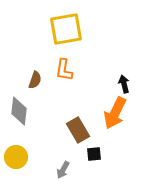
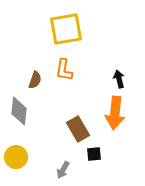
black arrow: moved 5 px left, 5 px up
orange arrow: rotated 20 degrees counterclockwise
brown rectangle: moved 1 px up
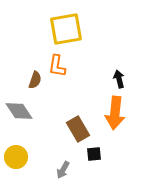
orange L-shape: moved 7 px left, 4 px up
gray diamond: rotated 40 degrees counterclockwise
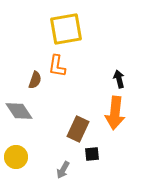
brown rectangle: rotated 55 degrees clockwise
black square: moved 2 px left
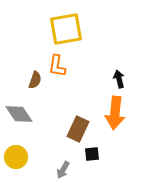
gray diamond: moved 3 px down
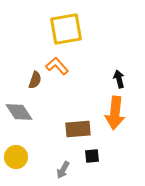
orange L-shape: rotated 130 degrees clockwise
gray diamond: moved 2 px up
brown rectangle: rotated 60 degrees clockwise
black square: moved 2 px down
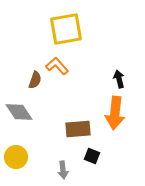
black square: rotated 28 degrees clockwise
gray arrow: rotated 36 degrees counterclockwise
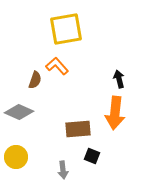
gray diamond: rotated 32 degrees counterclockwise
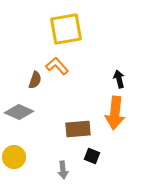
yellow circle: moved 2 px left
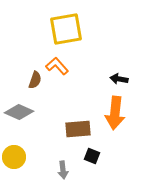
black arrow: rotated 66 degrees counterclockwise
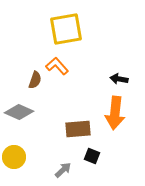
gray arrow: rotated 126 degrees counterclockwise
